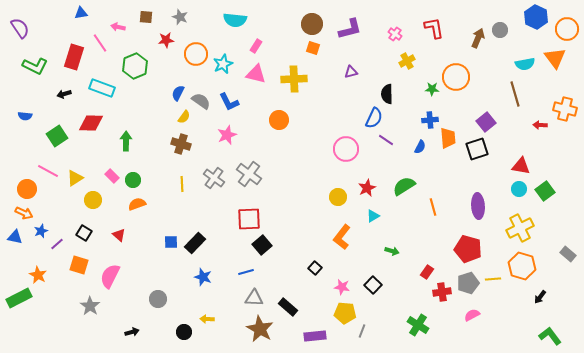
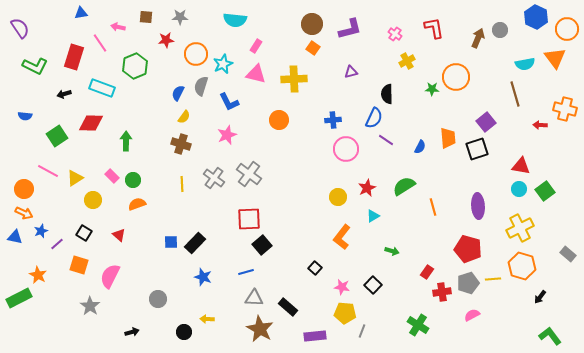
gray star at (180, 17): rotated 21 degrees counterclockwise
orange square at (313, 48): rotated 16 degrees clockwise
gray semicircle at (201, 101): moved 15 px up; rotated 108 degrees counterclockwise
blue cross at (430, 120): moved 97 px left
orange circle at (27, 189): moved 3 px left
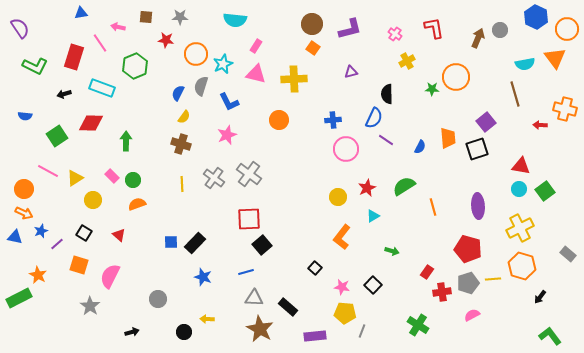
red star at (166, 40): rotated 14 degrees clockwise
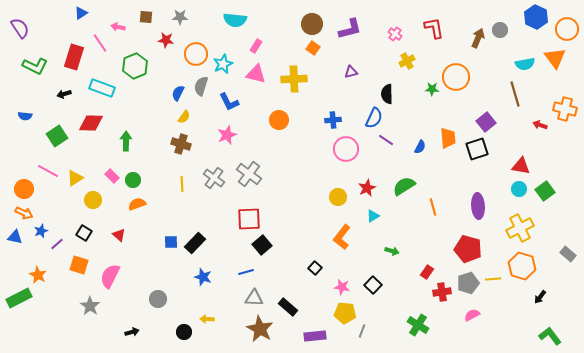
blue triangle at (81, 13): rotated 24 degrees counterclockwise
red arrow at (540, 125): rotated 16 degrees clockwise
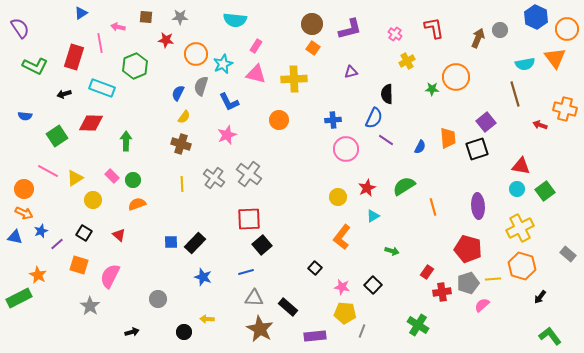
pink line at (100, 43): rotated 24 degrees clockwise
cyan circle at (519, 189): moved 2 px left
pink semicircle at (472, 315): moved 10 px right, 10 px up; rotated 14 degrees counterclockwise
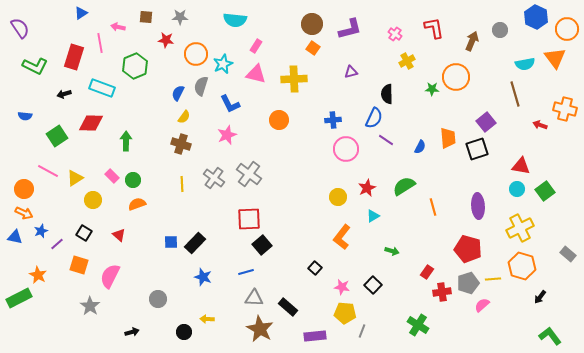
brown arrow at (478, 38): moved 6 px left, 3 px down
blue L-shape at (229, 102): moved 1 px right, 2 px down
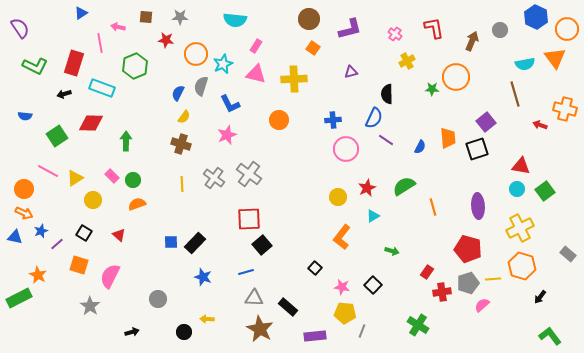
brown circle at (312, 24): moved 3 px left, 5 px up
red rectangle at (74, 57): moved 6 px down
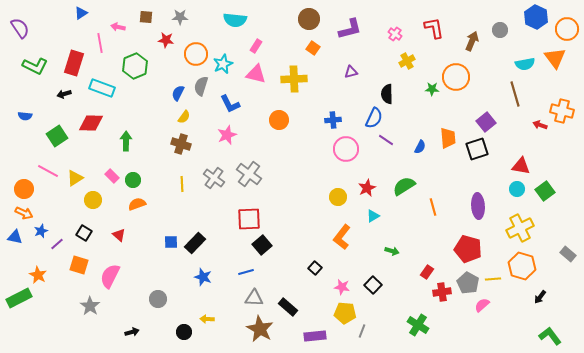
orange cross at (565, 109): moved 3 px left, 2 px down
gray pentagon at (468, 283): rotated 25 degrees counterclockwise
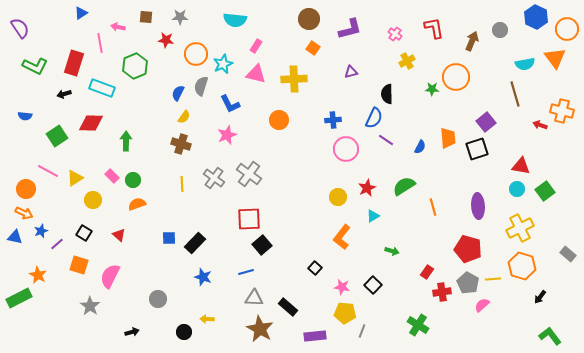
orange circle at (24, 189): moved 2 px right
blue square at (171, 242): moved 2 px left, 4 px up
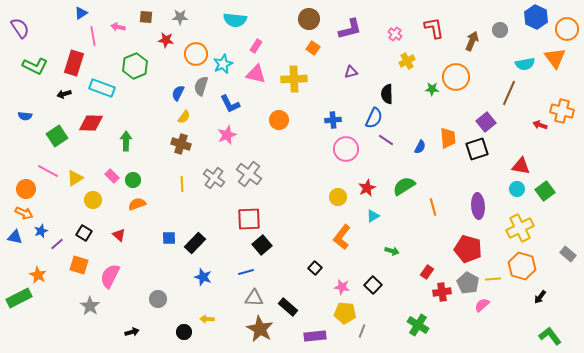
pink line at (100, 43): moved 7 px left, 7 px up
brown line at (515, 94): moved 6 px left, 1 px up; rotated 40 degrees clockwise
